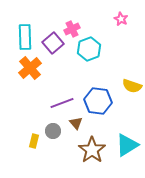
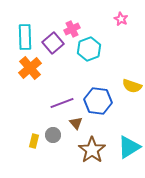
gray circle: moved 4 px down
cyan triangle: moved 2 px right, 2 px down
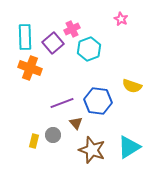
orange cross: rotated 30 degrees counterclockwise
brown star: rotated 16 degrees counterclockwise
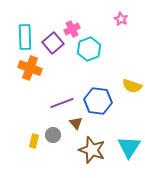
cyan triangle: rotated 25 degrees counterclockwise
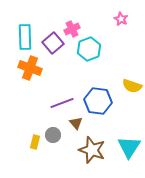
yellow rectangle: moved 1 px right, 1 px down
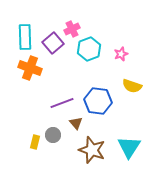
pink star: moved 35 px down; rotated 24 degrees clockwise
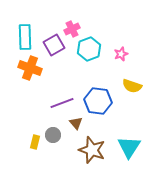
purple square: moved 1 px right, 2 px down; rotated 10 degrees clockwise
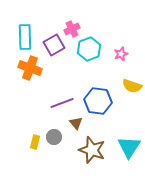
gray circle: moved 1 px right, 2 px down
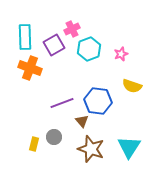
brown triangle: moved 6 px right, 2 px up
yellow rectangle: moved 1 px left, 2 px down
brown star: moved 1 px left, 1 px up
